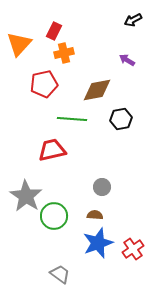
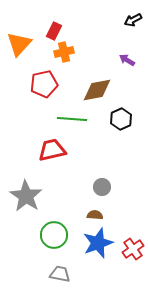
orange cross: moved 1 px up
black hexagon: rotated 15 degrees counterclockwise
green circle: moved 19 px down
gray trapezoid: rotated 25 degrees counterclockwise
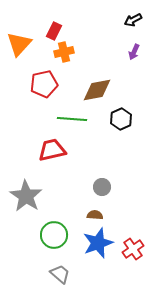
purple arrow: moved 7 px right, 8 px up; rotated 98 degrees counterclockwise
gray trapezoid: rotated 30 degrees clockwise
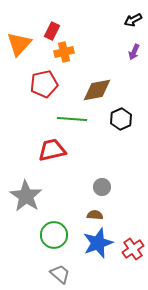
red rectangle: moved 2 px left
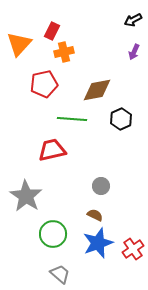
gray circle: moved 1 px left, 1 px up
brown semicircle: rotated 21 degrees clockwise
green circle: moved 1 px left, 1 px up
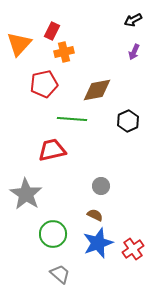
black hexagon: moved 7 px right, 2 px down
gray star: moved 2 px up
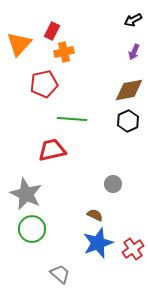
brown diamond: moved 32 px right
gray circle: moved 12 px right, 2 px up
gray star: rotated 8 degrees counterclockwise
green circle: moved 21 px left, 5 px up
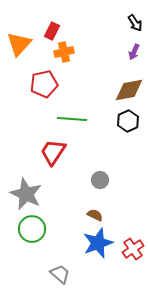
black arrow: moved 2 px right, 3 px down; rotated 96 degrees counterclockwise
red trapezoid: moved 1 px right, 2 px down; rotated 44 degrees counterclockwise
gray circle: moved 13 px left, 4 px up
